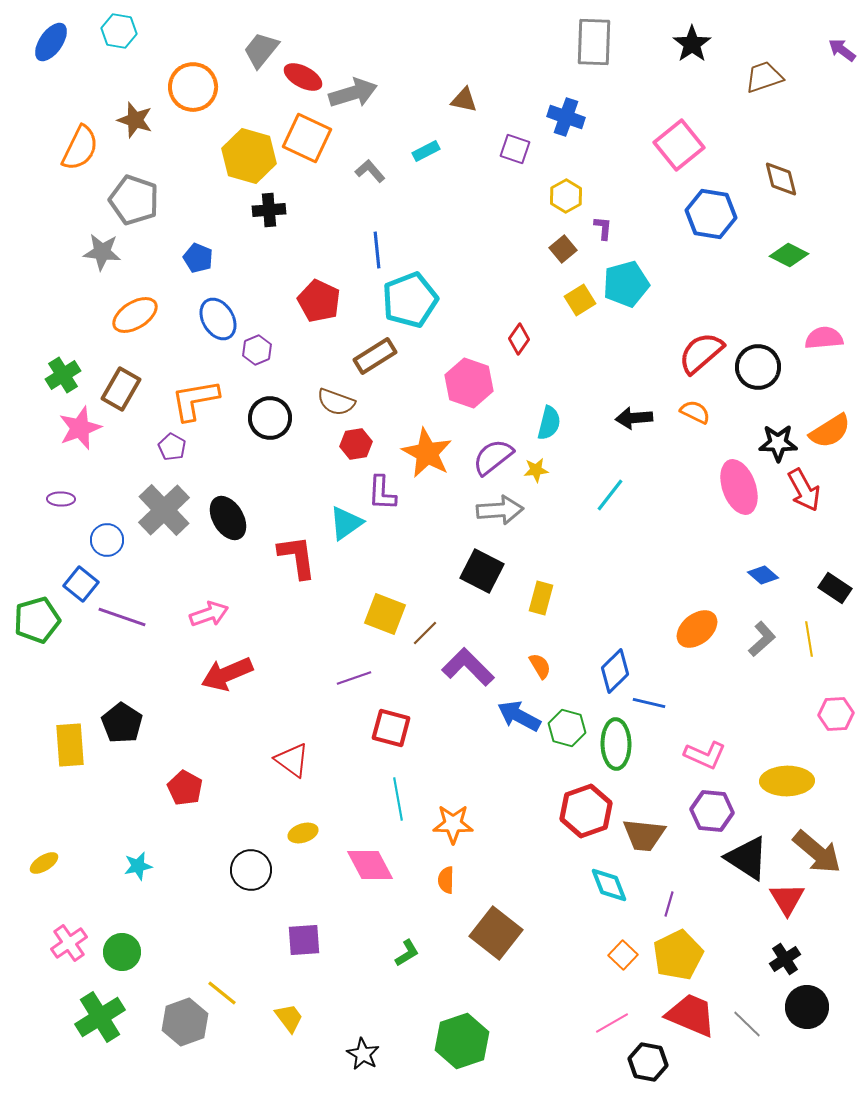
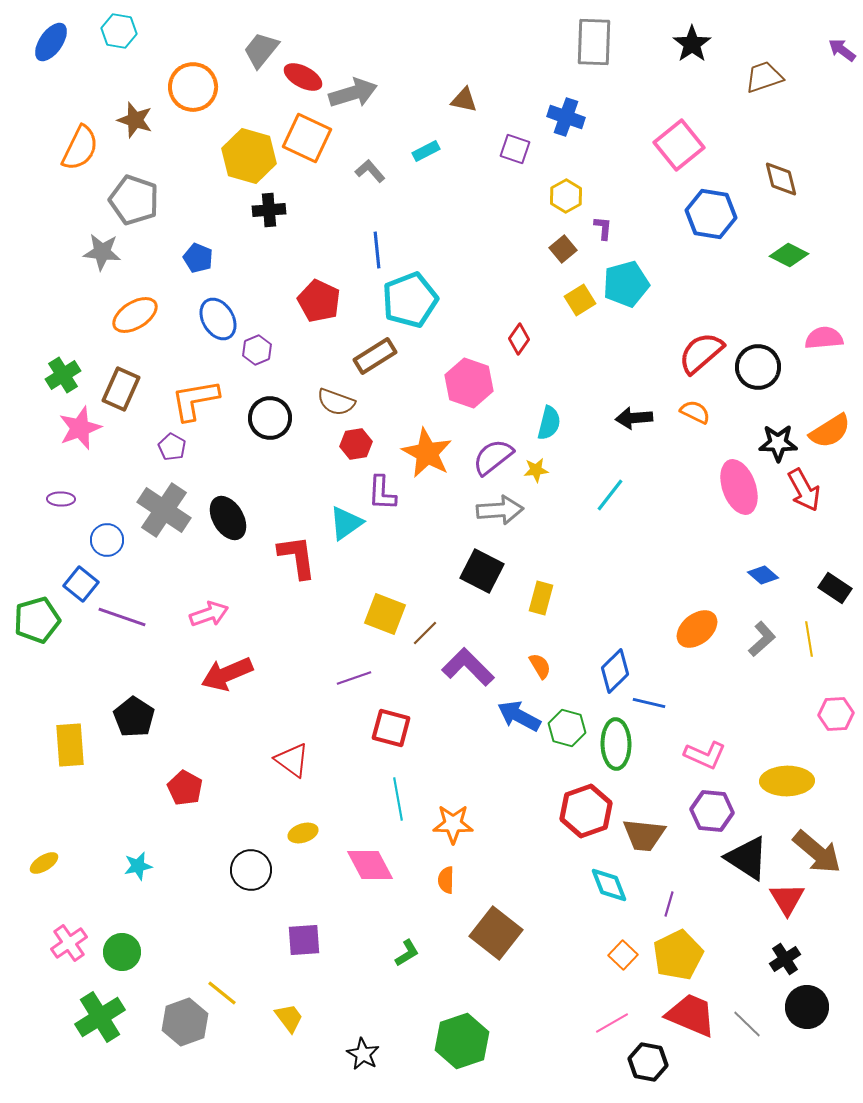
brown rectangle at (121, 389): rotated 6 degrees counterclockwise
gray cross at (164, 510): rotated 12 degrees counterclockwise
black pentagon at (122, 723): moved 12 px right, 6 px up
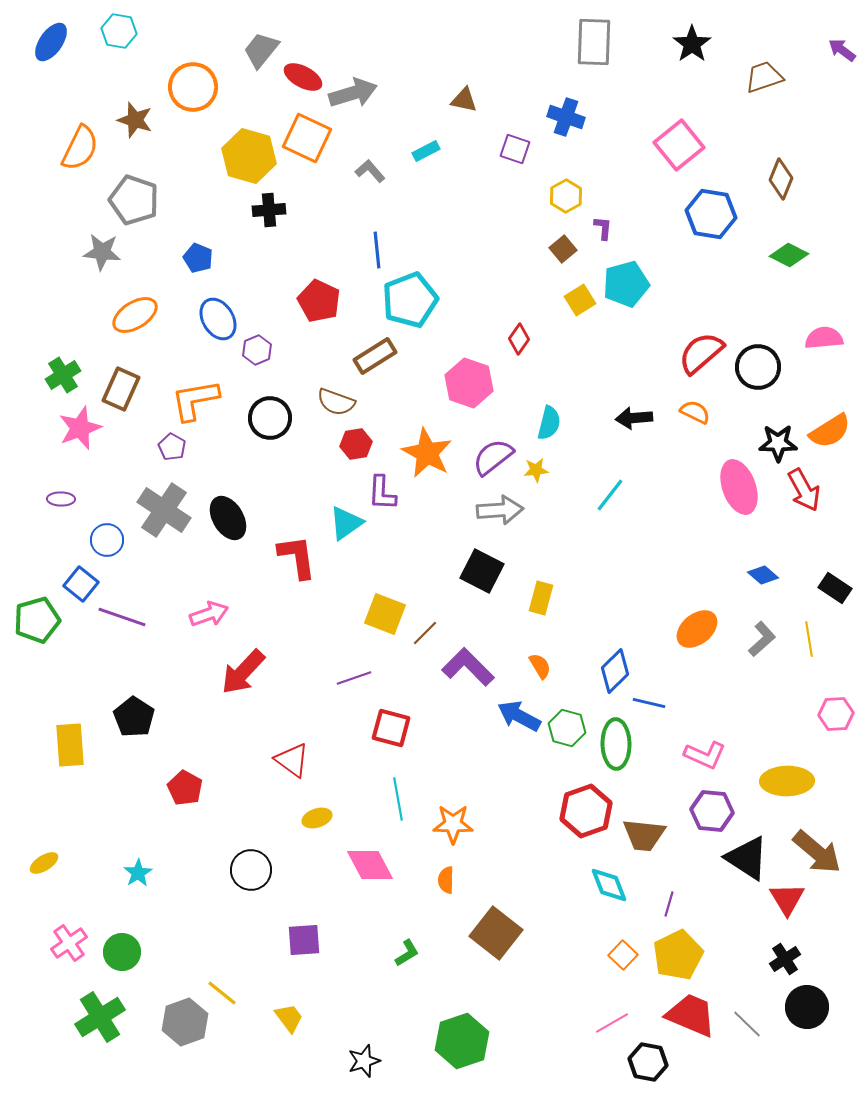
brown diamond at (781, 179): rotated 36 degrees clockwise
red arrow at (227, 674): moved 16 px right, 2 px up; rotated 24 degrees counterclockwise
yellow ellipse at (303, 833): moved 14 px right, 15 px up
cyan star at (138, 866): moved 7 px down; rotated 20 degrees counterclockwise
black star at (363, 1054): moved 1 px right, 7 px down; rotated 24 degrees clockwise
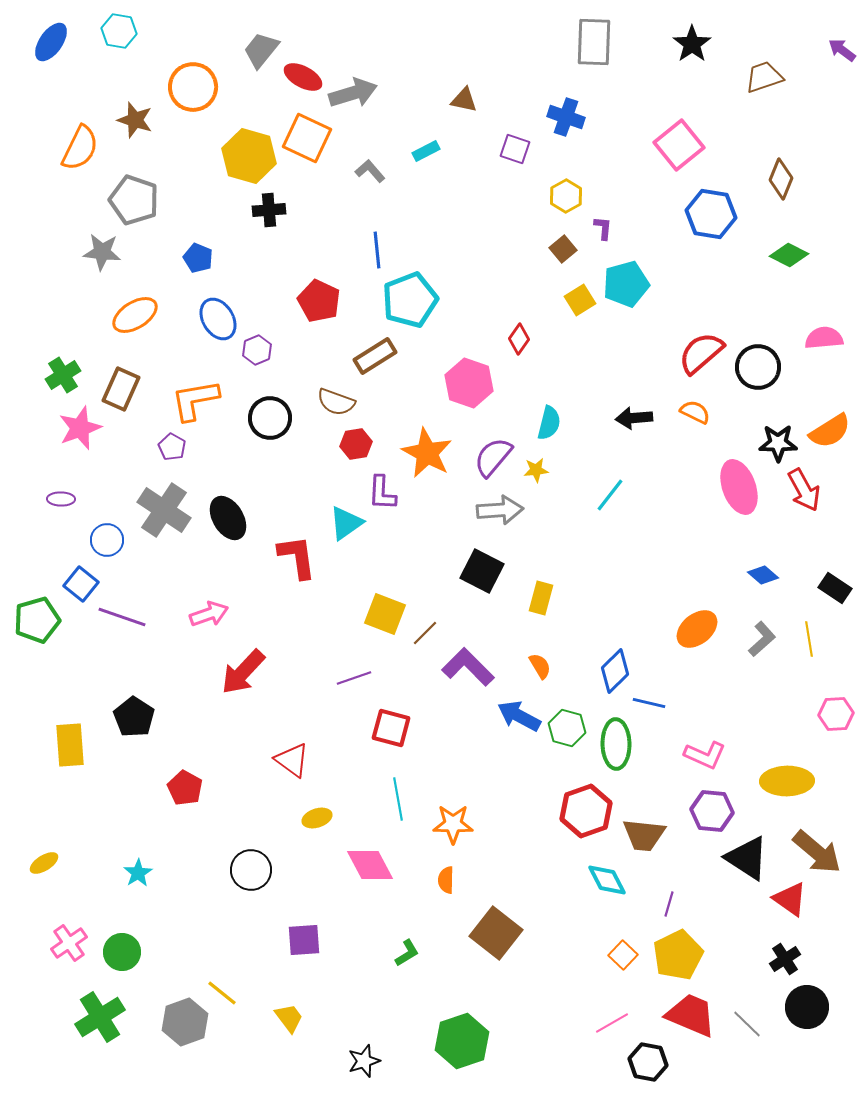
purple semicircle at (493, 457): rotated 12 degrees counterclockwise
cyan diamond at (609, 885): moved 2 px left, 5 px up; rotated 6 degrees counterclockwise
red triangle at (787, 899): moved 3 px right; rotated 24 degrees counterclockwise
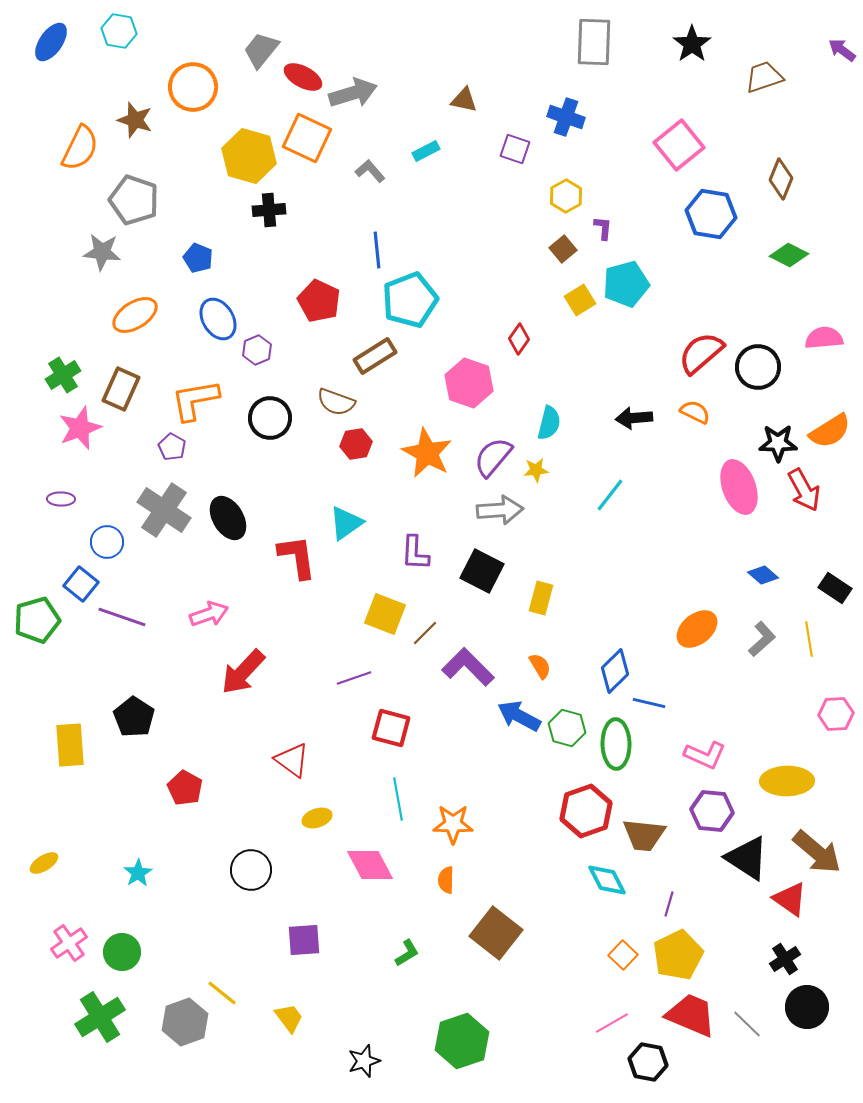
purple L-shape at (382, 493): moved 33 px right, 60 px down
blue circle at (107, 540): moved 2 px down
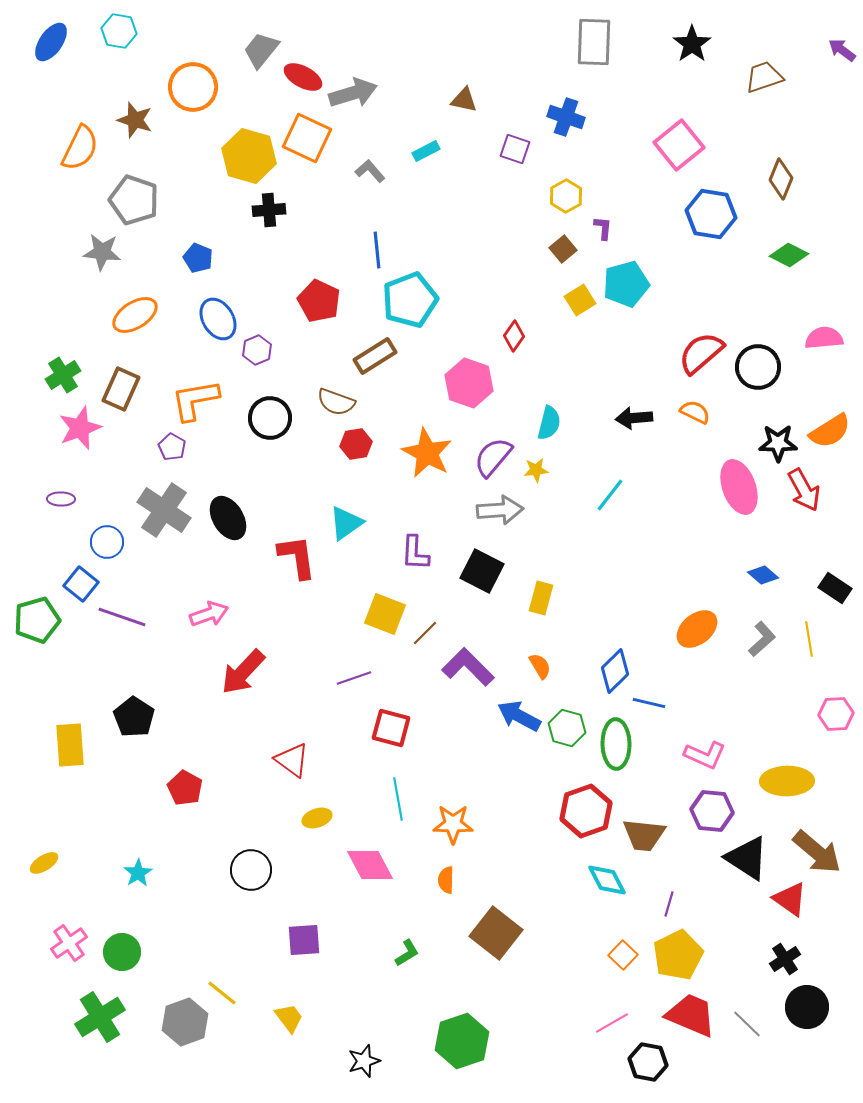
red diamond at (519, 339): moved 5 px left, 3 px up
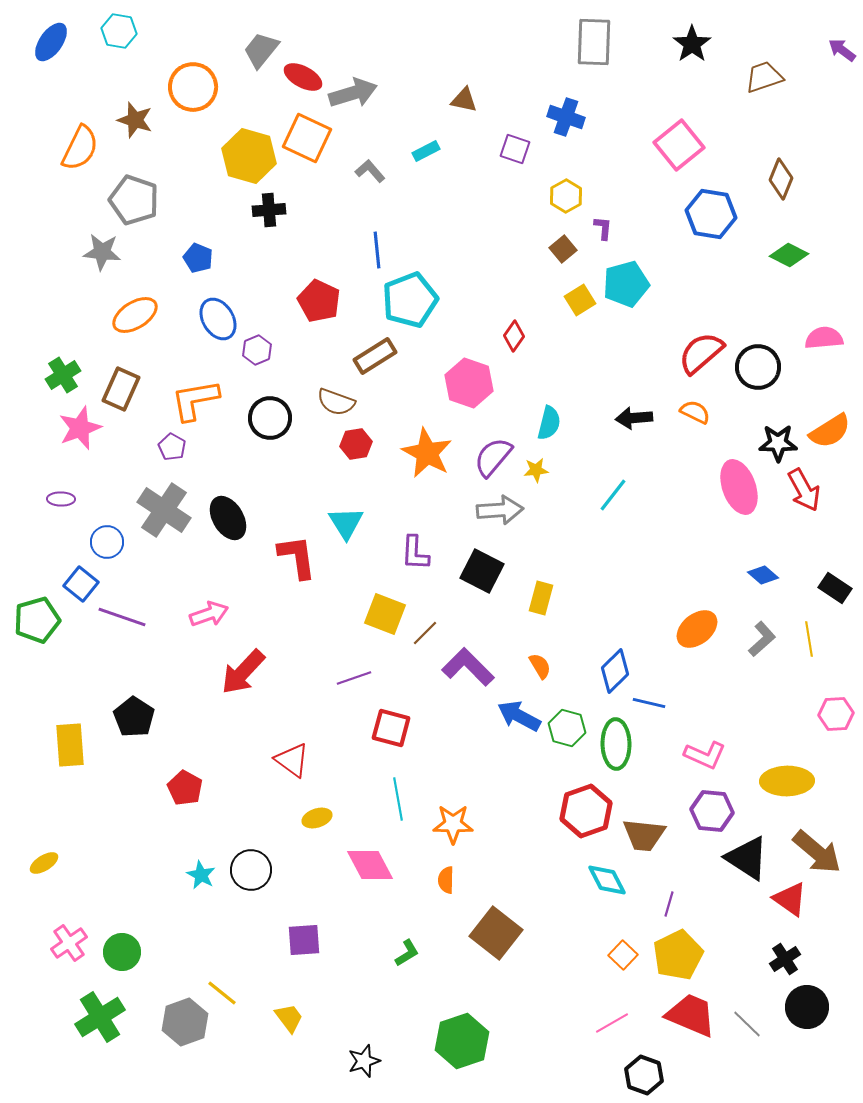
cyan line at (610, 495): moved 3 px right
cyan triangle at (346, 523): rotated 27 degrees counterclockwise
cyan star at (138, 873): moved 63 px right, 2 px down; rotated 12 degrees counterclockwise
black hexagon at (648, 1062): moved 4 px left, 13 px down; rotated 9 degrees clockwise
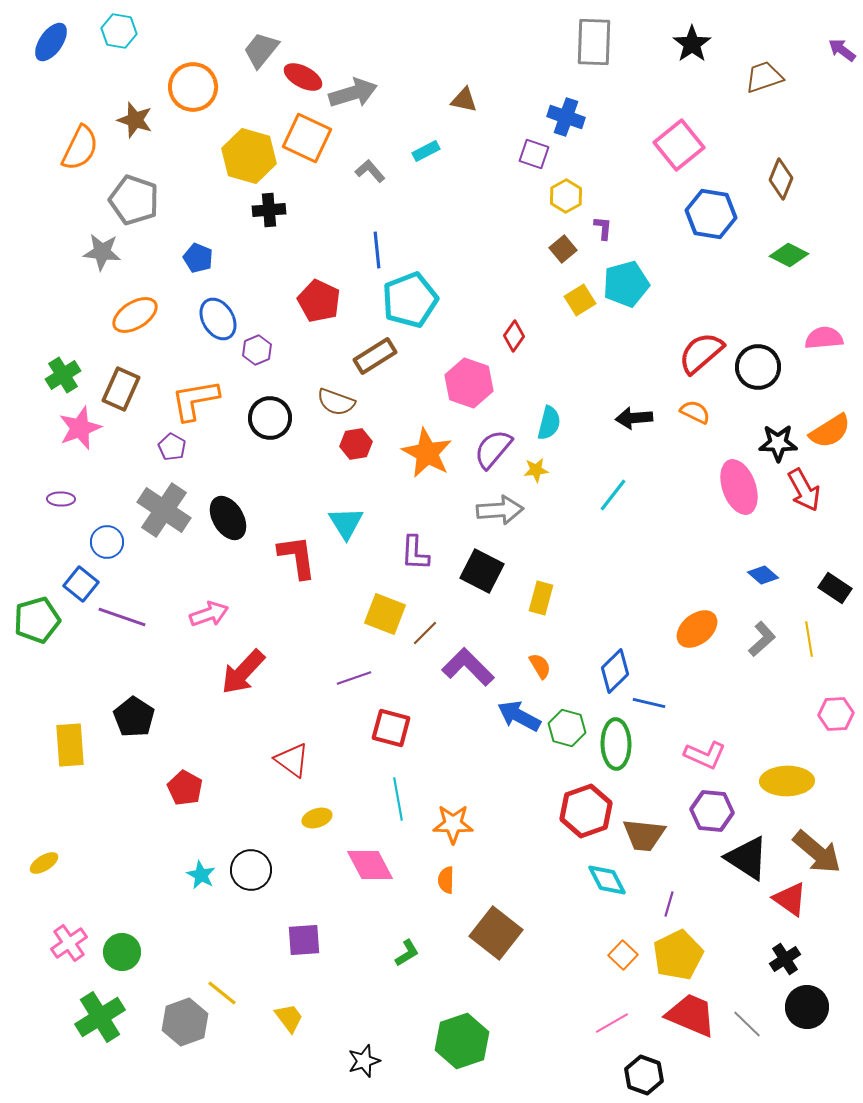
purple square at (515, 149): moved 19 px right, 5 px down
purple semicircle at (493, 457): moved 8 px up
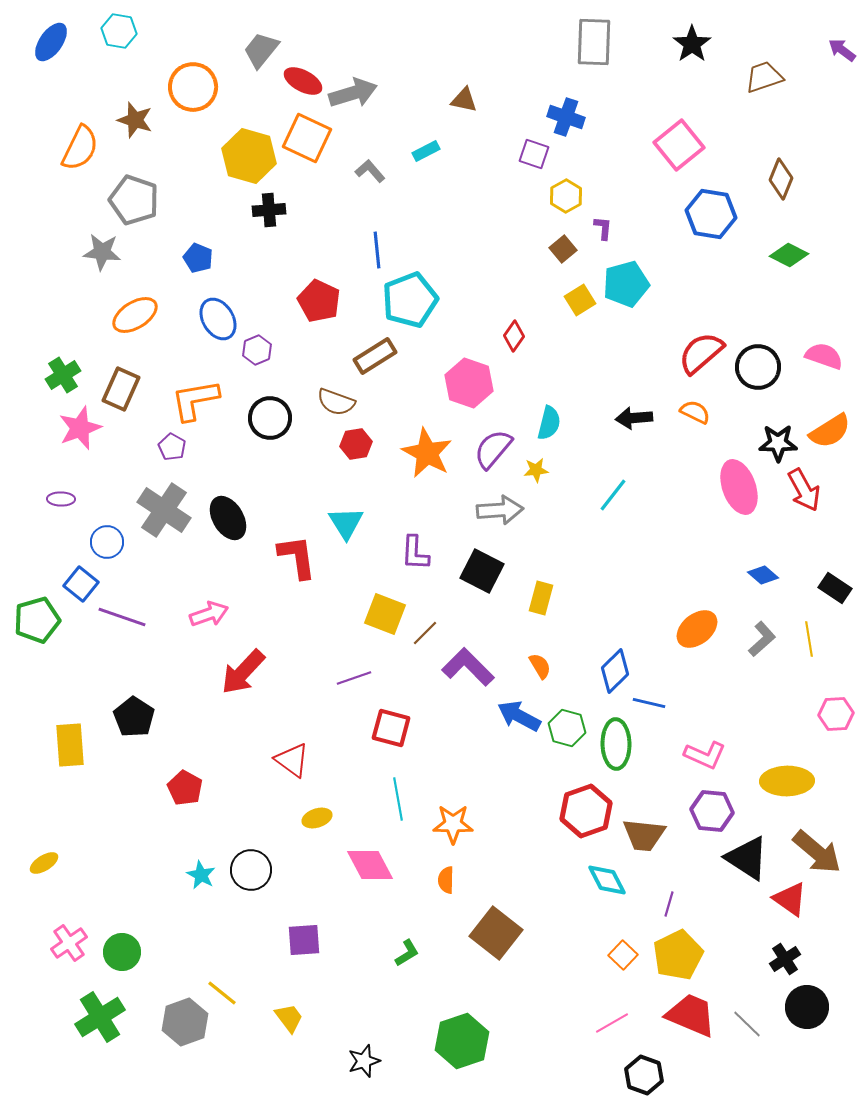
red ellipse at (303, 77): moved 4 px down
pink semicircle at (824, 338): moved 18 px down; rotated 24 degrees clockwise
